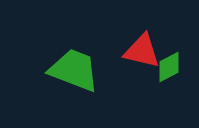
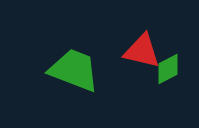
green diamond: moved 1 px left, 2 px down
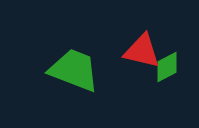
green diamond: moved 1 px left, 2 px up
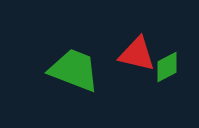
red triangle: moved 5 px left, 3 px down
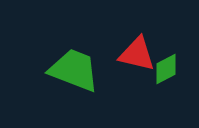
green diamond: moved 1 px left, 2 px down
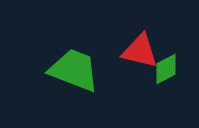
red triangle: moved 3 px right, 3 px up
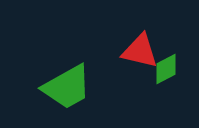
green trapezoid: moved 7 px left, 17 px down; rotated 130 degrees clockwise
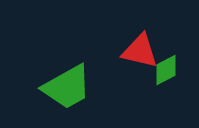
green diamond: moved 1 px down
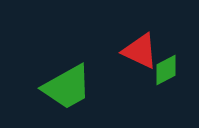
red triangle: rotated 12 degrees clockwise
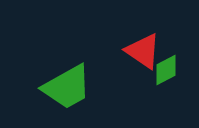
red triangle: moved 3 px right; rotated 9 degrees clockwise
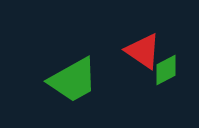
green trapezoid: moved 6 px right, 7 px up
